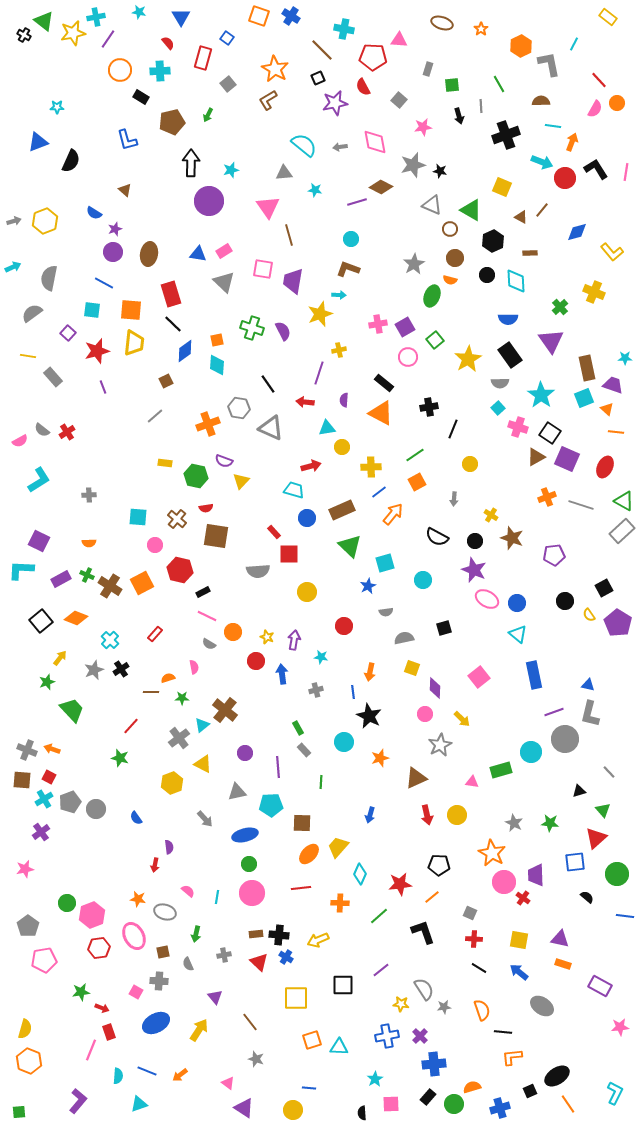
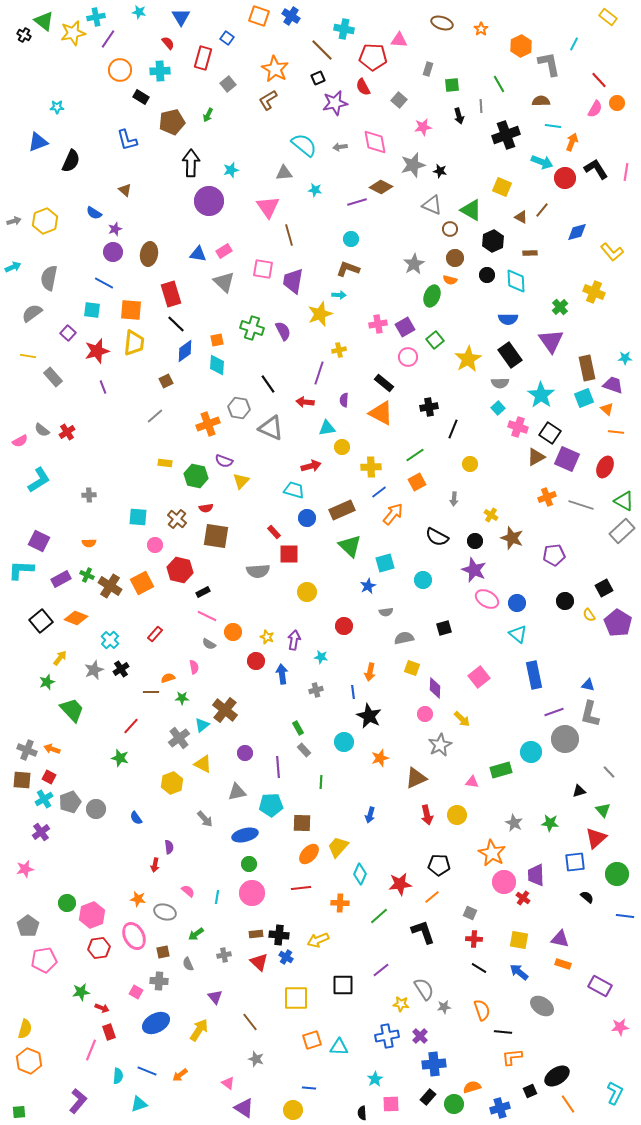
black line at (173, 324): moved 3 px right
green arrow at (196, 934): rotated 42 degrees clockwise
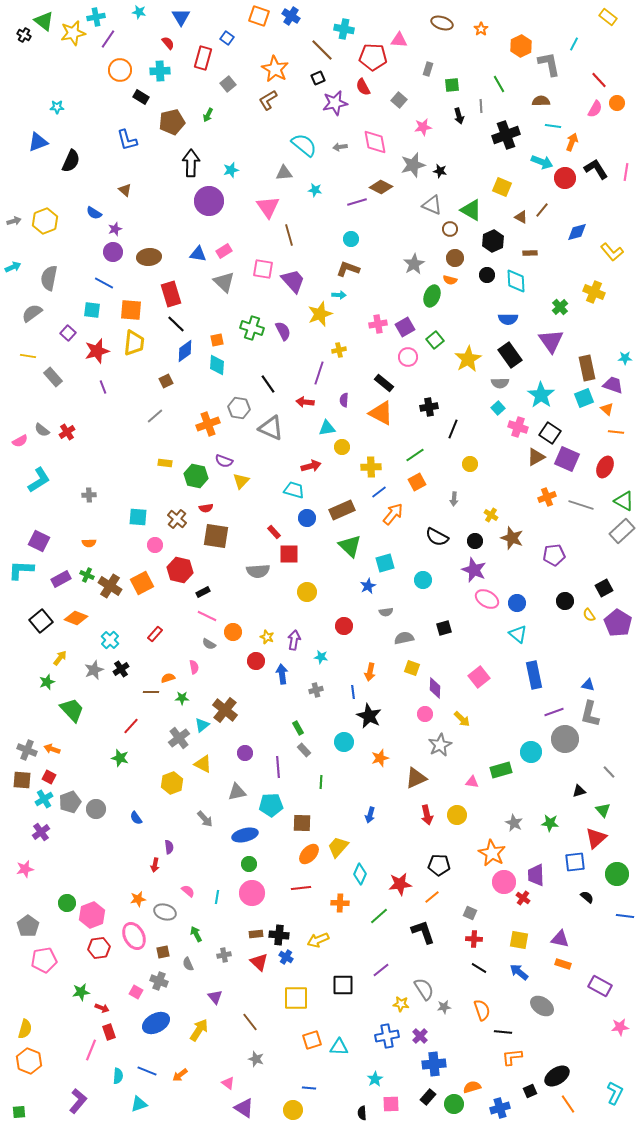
brown ellipse at (149, 254): moved 3 px down; rotated 75 degrees clockwise
purple trapezoid at (293, 281): rotated 128 degrees clockwise
orange star at (138, 899): rotated 21 degrees counterclockwise
green arrow at (196, 934): rotated 98 degrees clockwise
gray cross at (159, 981): rotated 18 degrees clockwise
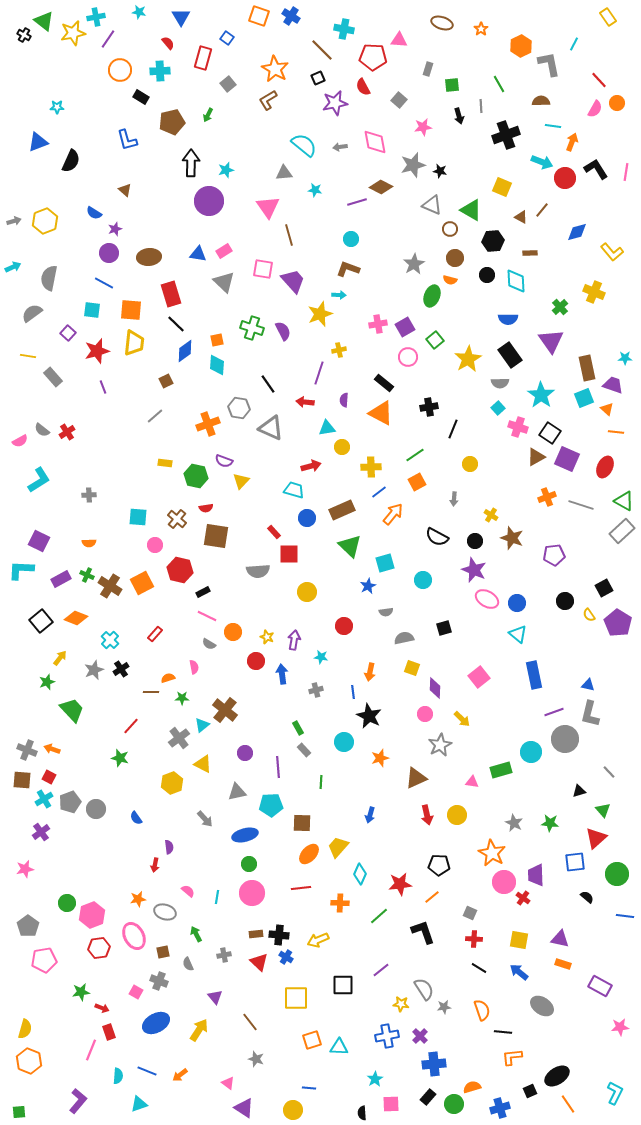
yellow rectangle at (608, 17): rotated 18 degrees clockwise
cyan star at (231, 170): moved 5 px left
black hexagon at (493, 241): rotated 20 degrees clockwise
purple circle at (113, 252): moved 4 px left, 1 px down
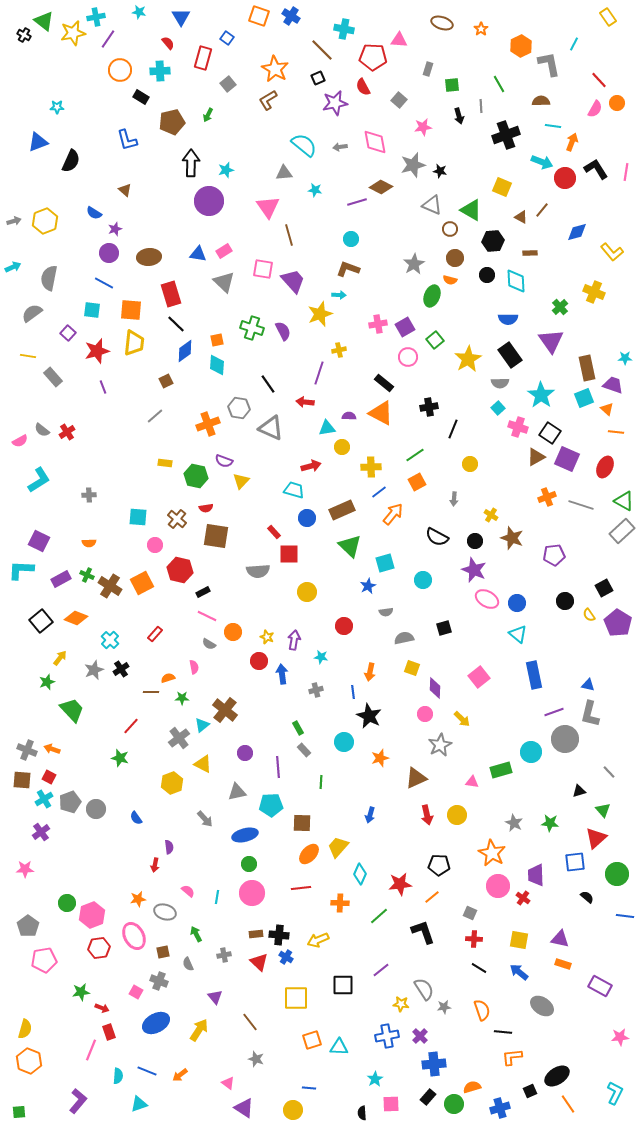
purple semicircle at (344, 400): moved 5 px right, 16 px down; rotated 88 degrees clockwise
red circle at (256, 661): moved 3 px right
pink star at (25, 869): rotated 12 degrees clockwise
pink circle at (504, 882): moved 6 px left, 4 px down
pink star at (620, 1027): moved 10 px down
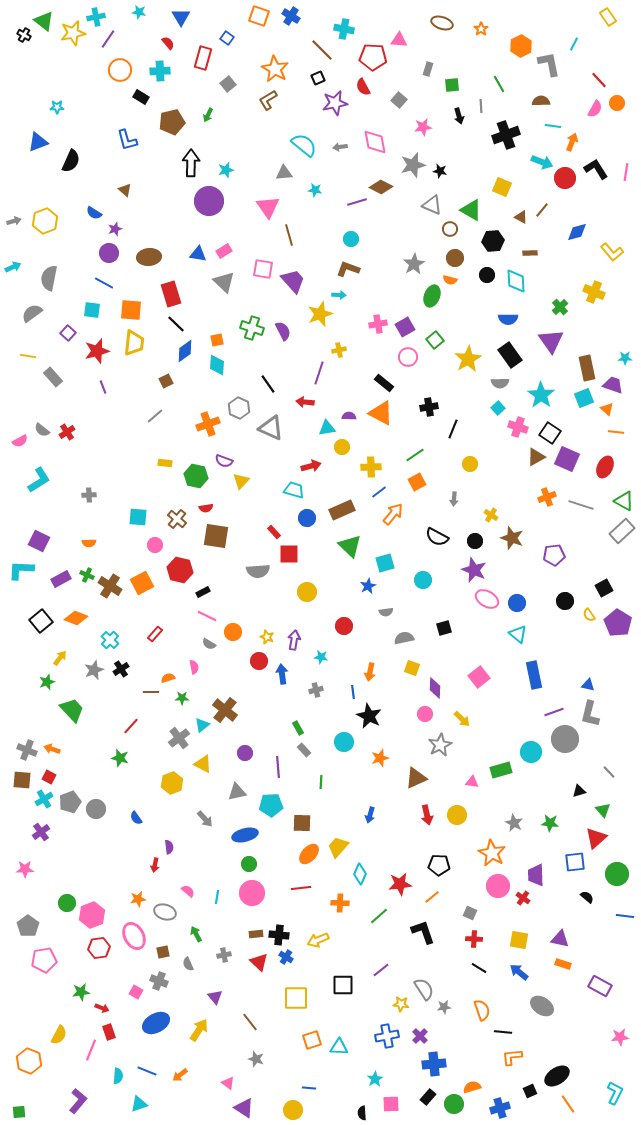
gray hexagon at (239, 408): rotated 15 degrees clockwise
yellow semicircle at (25, 1029): moved 34 px right, 6 px down; rotated 12 degrees clockwise
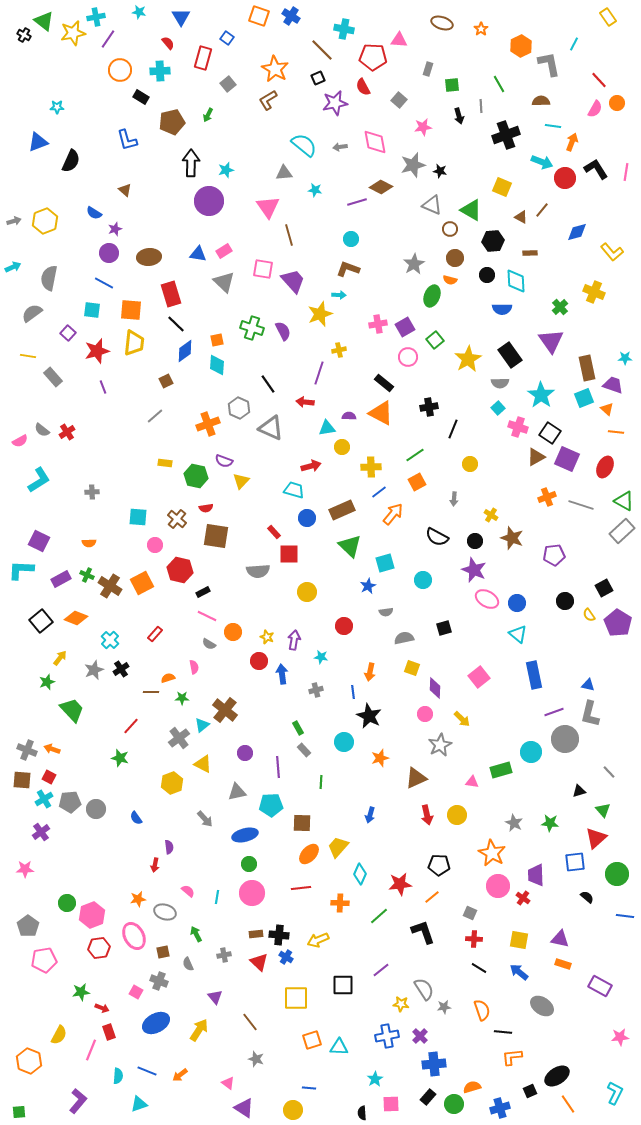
blue semicircle at (508, 319): moved 6 px left, 10 px up
gray cross at (89, 495): moved 3 px right, 3 px up
gray pentagon at (70, 802): rotated 15 degrees clockwise
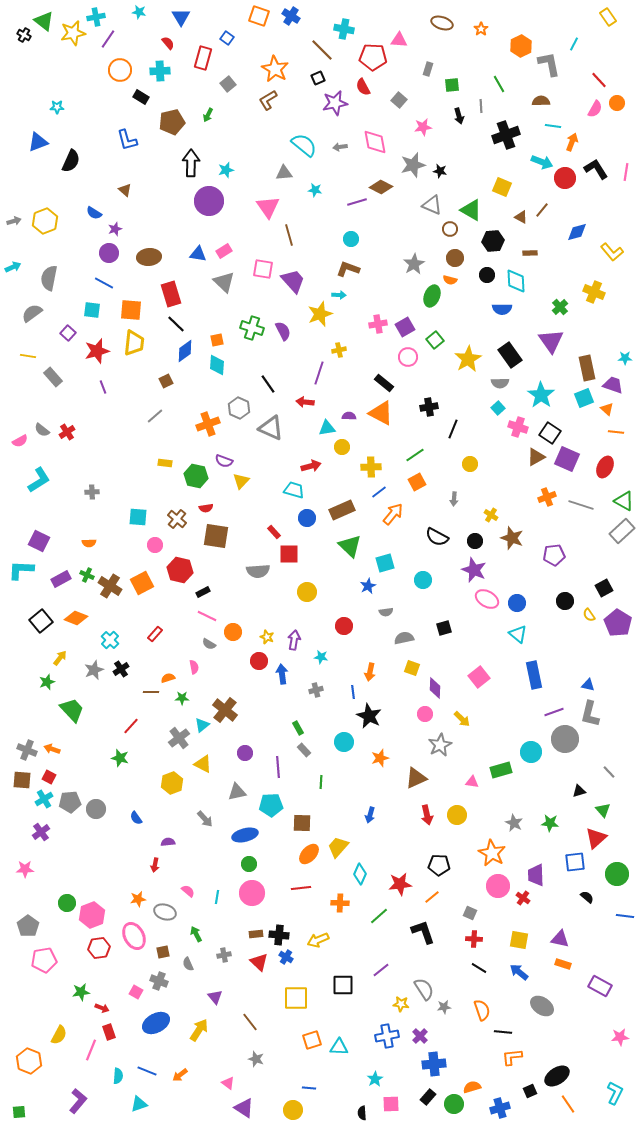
purple semicircle at (169, 847): moved 1 px left, 5 px up; rotated 88 degrees counterclockwise
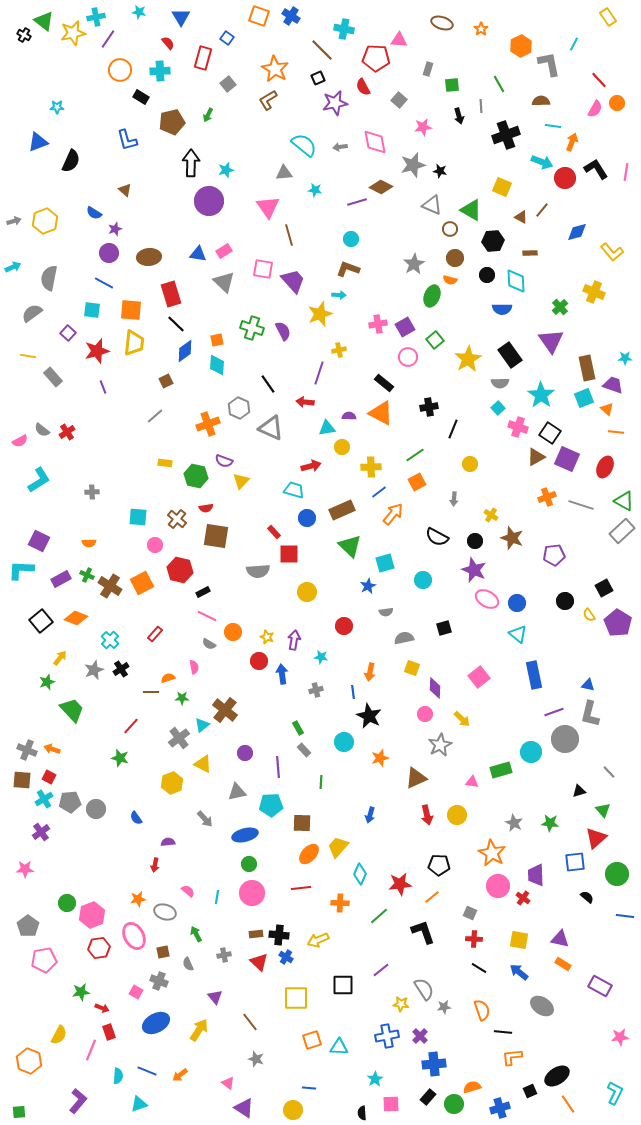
red pentagon at (373, 57): moved 3 px right, 1 px down
orange rectangle at (563, 964): rotated 14 degrees clockwise
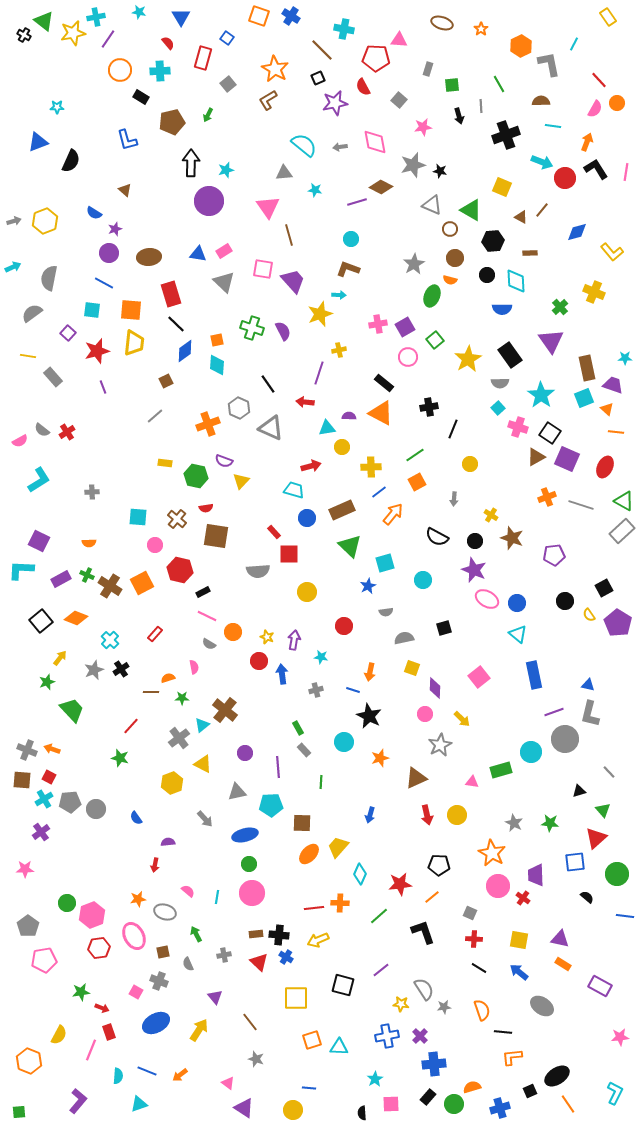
orange arrow at (572, 142): moved 15 px right
blue line at (353, 692): moved 2 px up; rotated 64 degrees counterclockwise
red line at (301, 888): moved 13 px right, 20 px down
black square at (343, 985): rotated 15 degrees clockwise
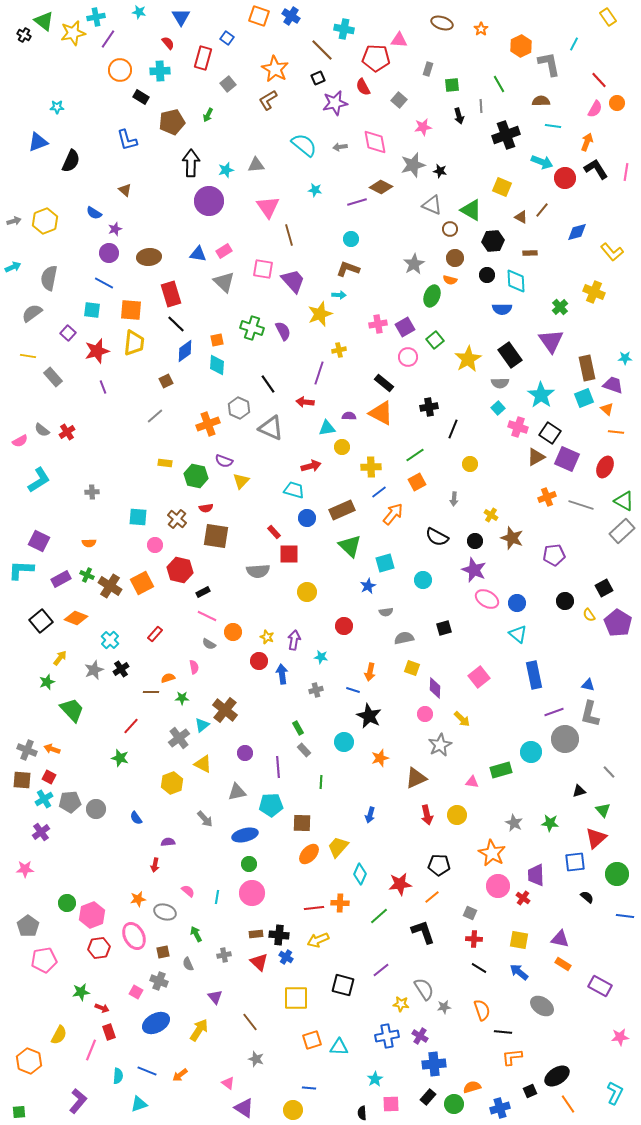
gray triangle at (284, 173): moved 28 px left, 8 px up
purple cross at (420, 1036): rotated 14 degrees counterclockwise
